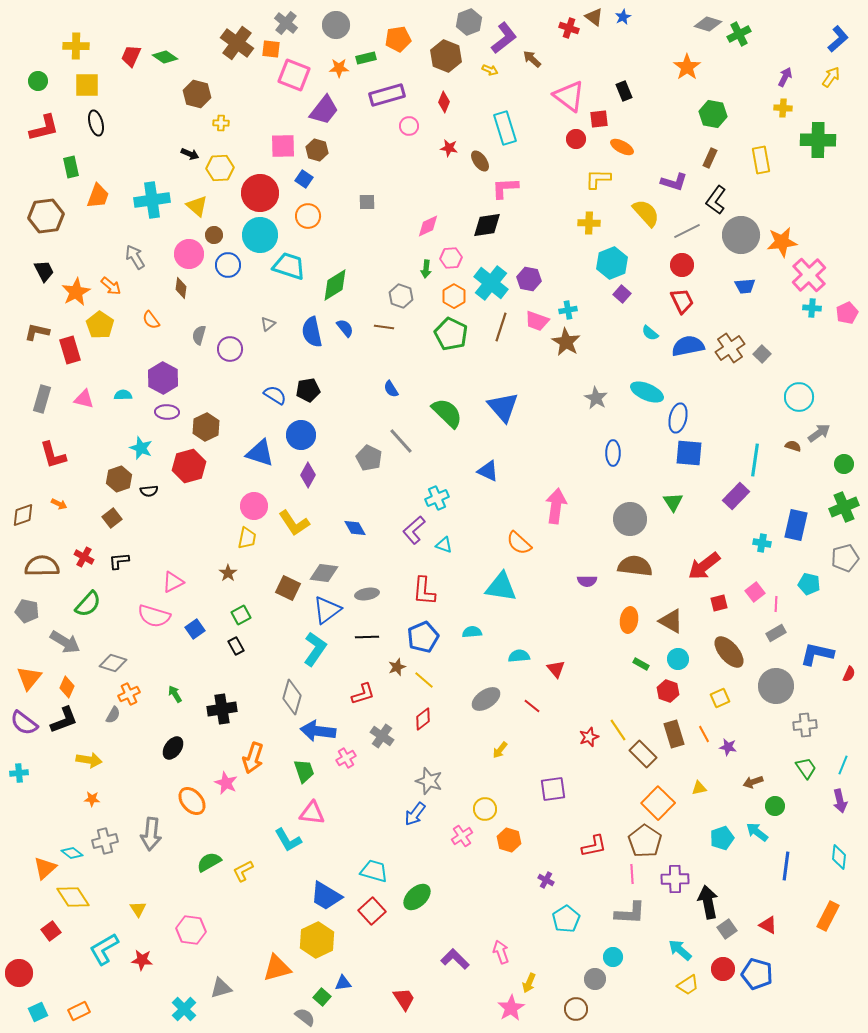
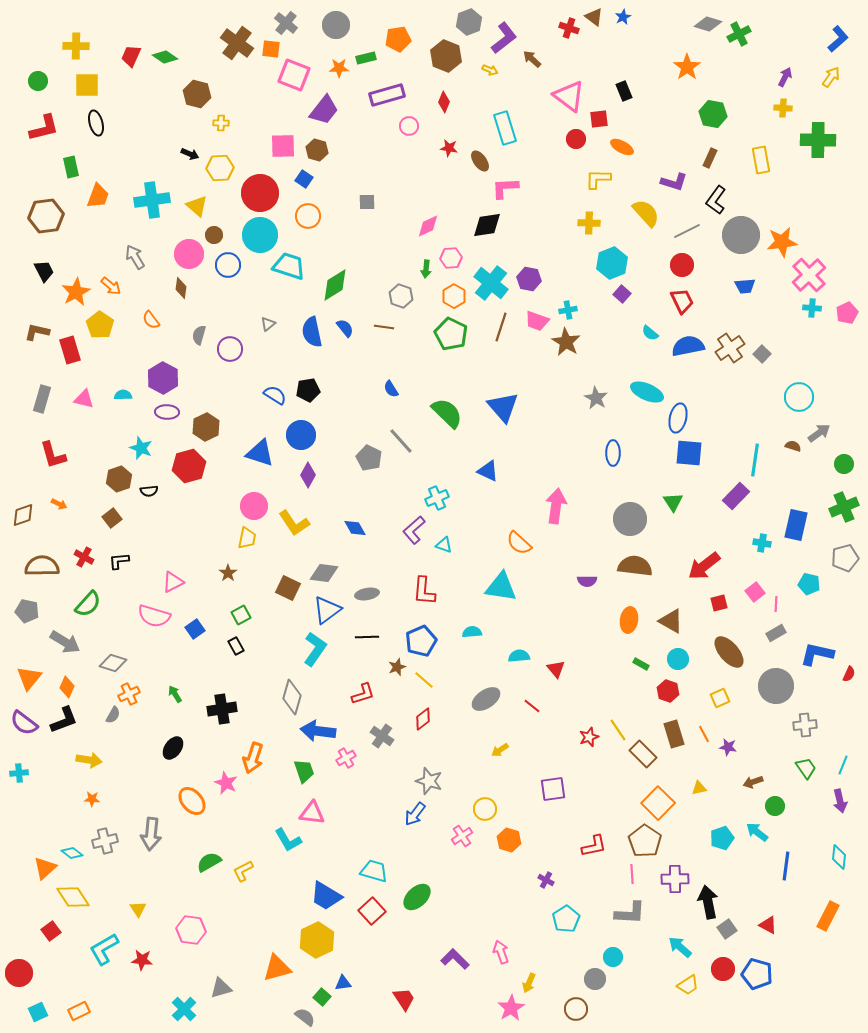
blue pentagon at (423, 637): moved 2 px left, 4 px down
yellow arrow at (500, 750): rotated 18 degrees clockwise
cyan arrow at (680, 950): moved 3 px up
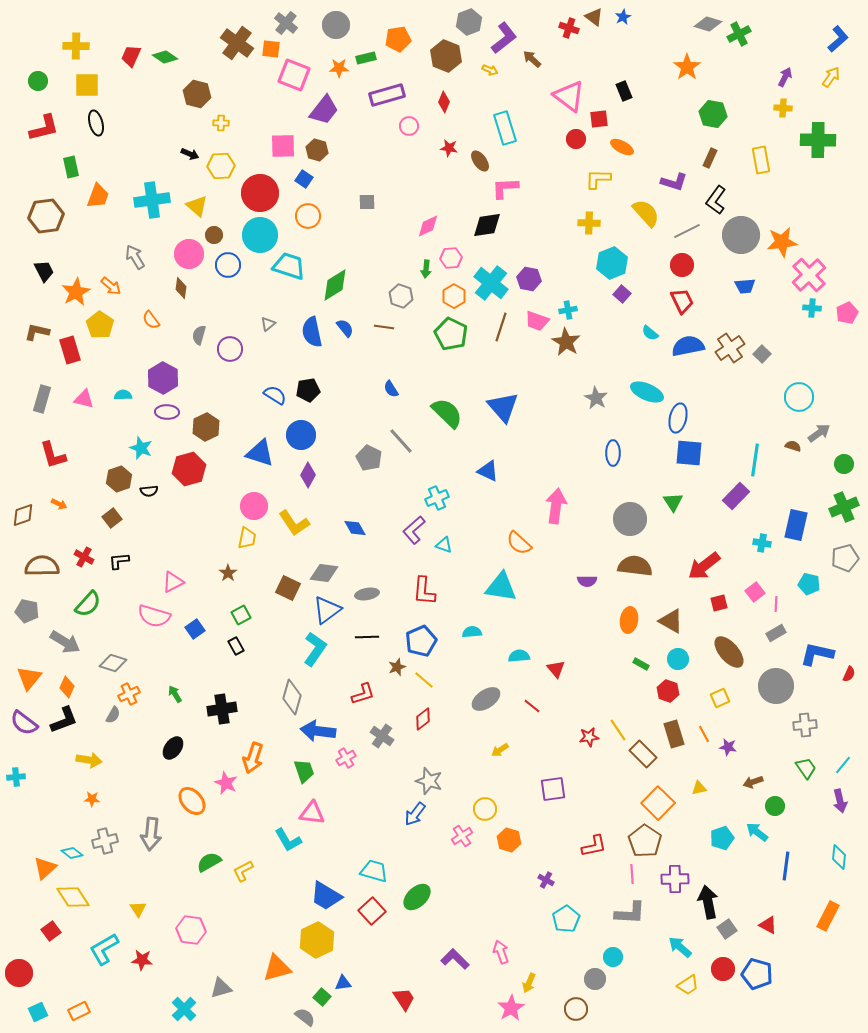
yellow hexagon at (220, 168): moved 1 px right, 2 px up
red hexagon at (189, 466): moved 3 px down
red star at (589, 737): rotated 12 degrees clockwise
cyan line at (843, 765): rotated 18 degrees clockwise
cyan cross at (19, 773): moved 3 px left, 4 px down
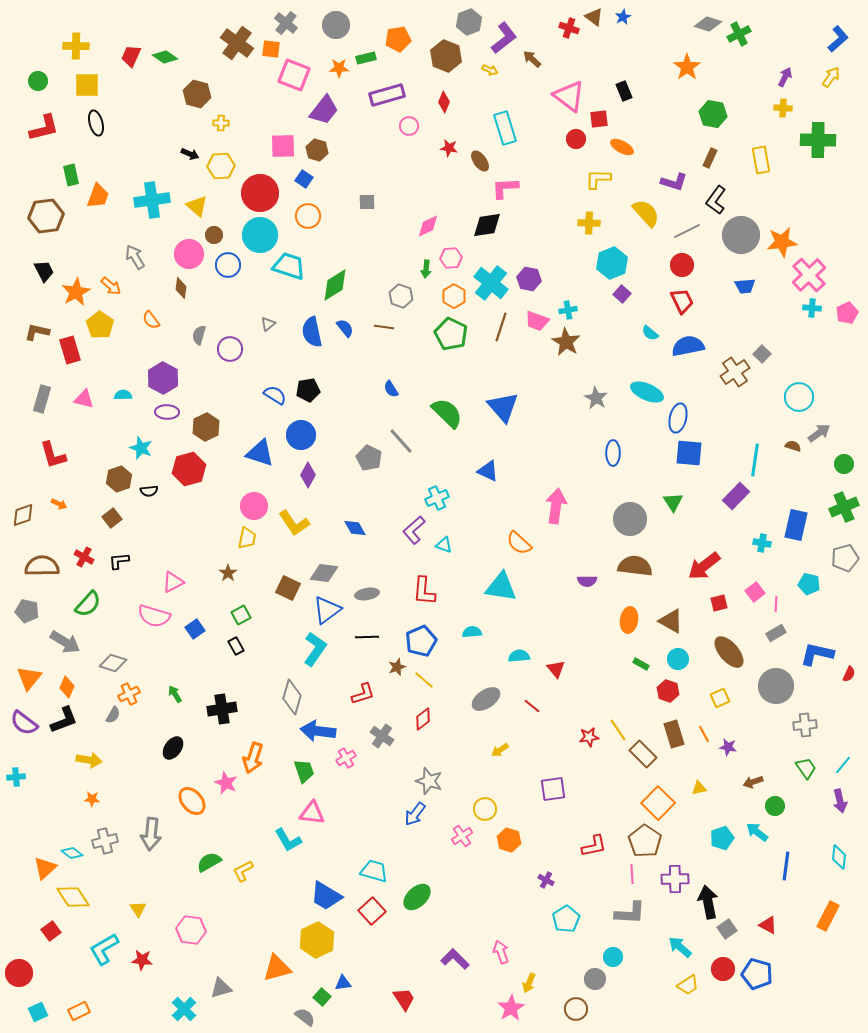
green rectangle at (71, 167): moved 8 px down
brown cross at (730, 348): moved 5 px right, 24 px down
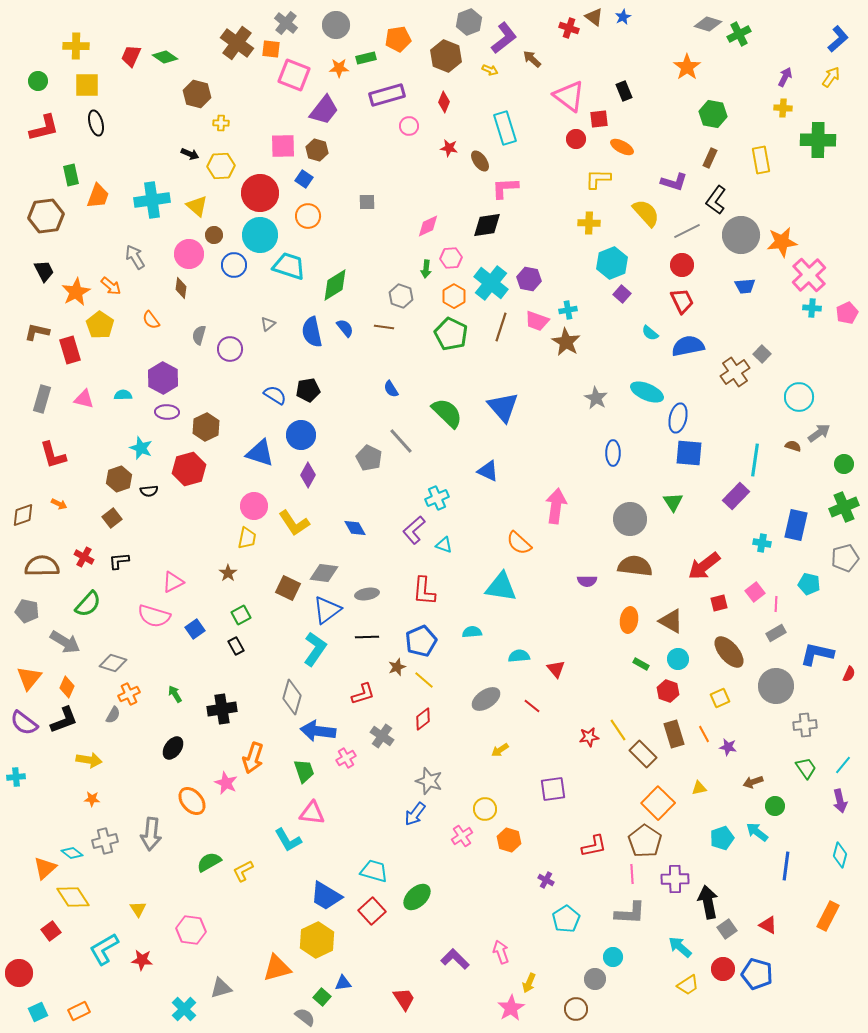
blue circle at (228, 265): moved 6 px right
cyan diamond at (839, 857): moved 1 px right, 2 px up; rotated 10 degrees clockwise
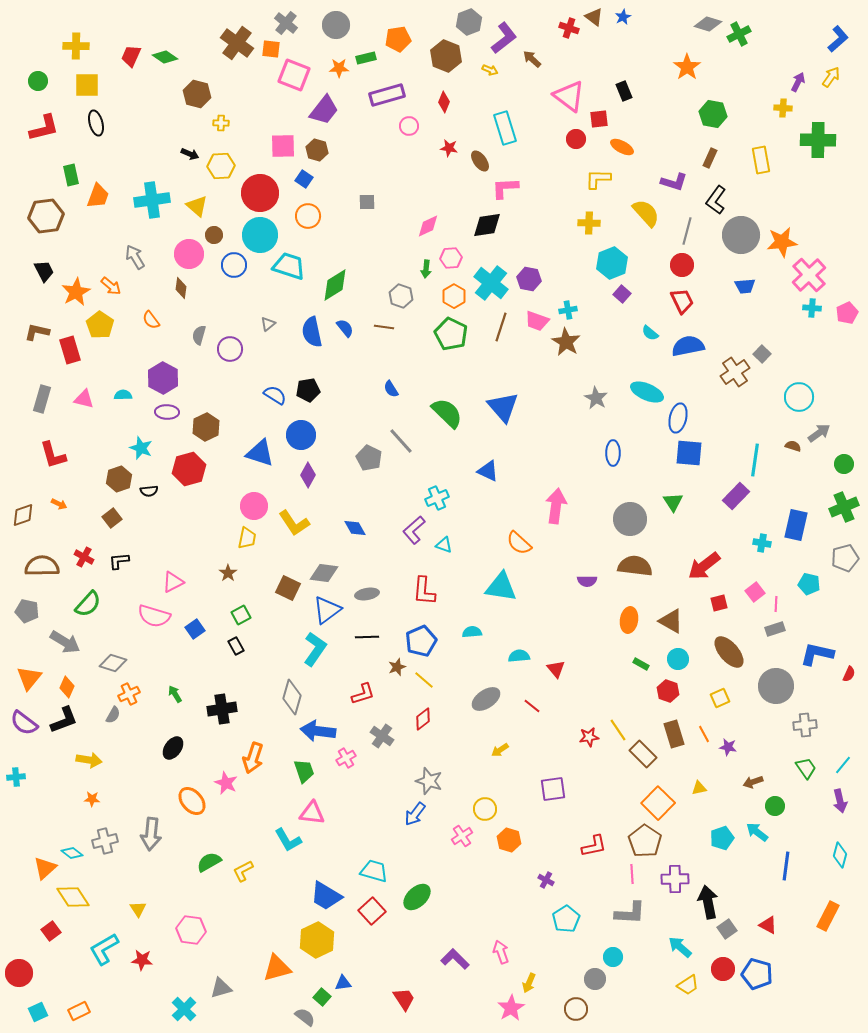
purple arrow at (785, 77): moved 13 px right, 5 px down
gray line at (687, 231): rotated 48 degrees counterclockwise
gray rectangle at (776, 633): moved 1 px left, 4 px up; rotated 12 degrees clockwise
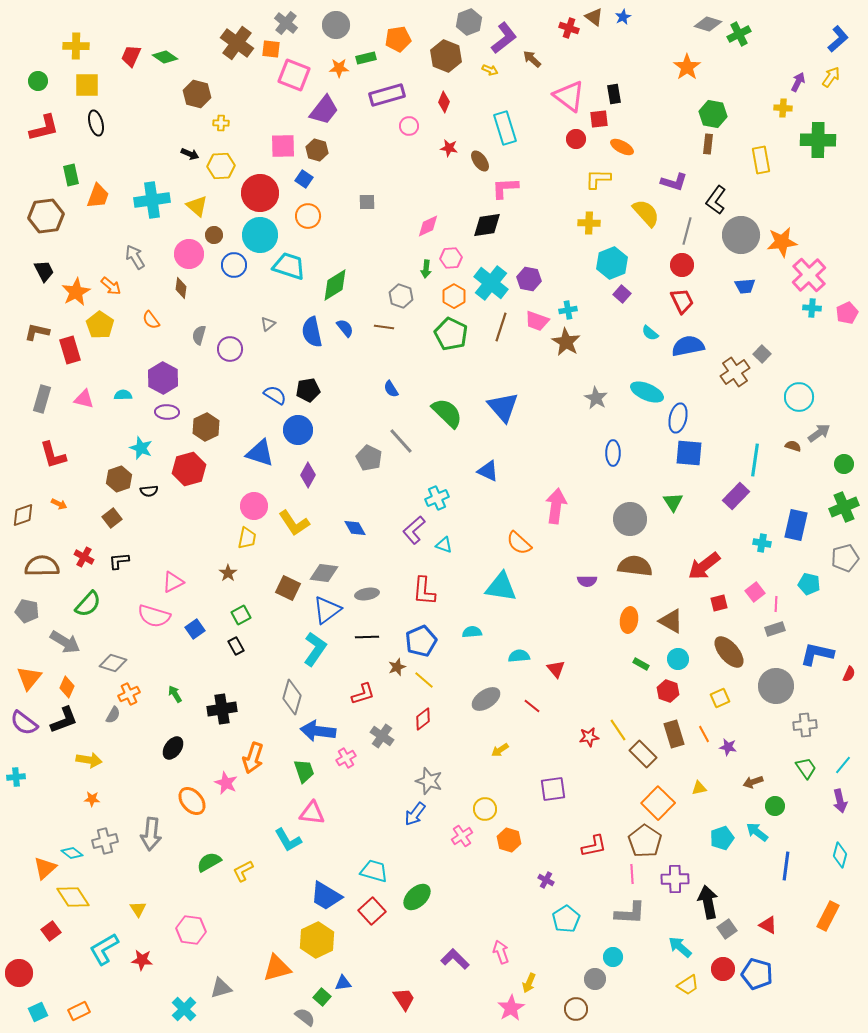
black rectangle at (624, 91): moved 10 px left, 3 px down; rotated 12 degrees clockwise
brown rectangle at (710, 158): moved 2 px left, 14 px up; rotated 18 degrees counterclockwise
blue circle at (301, 435): moved 3 px left, 5 px up
